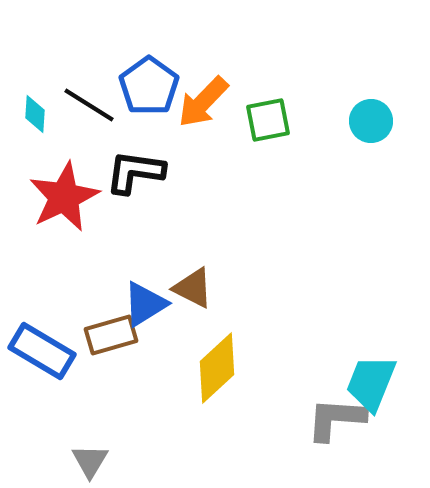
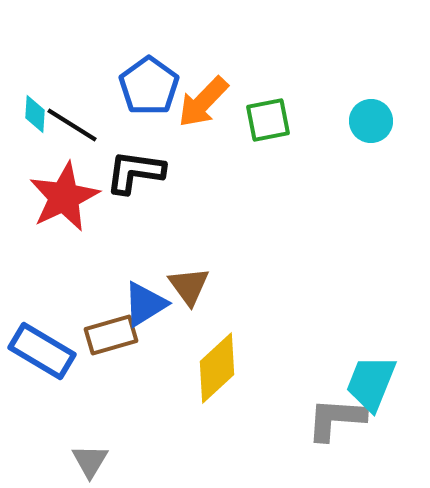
black line: moved 17 px left, 20 px down
brown triangle: moved 4 px left, 2 px up; rotated 27 degrees clockwise
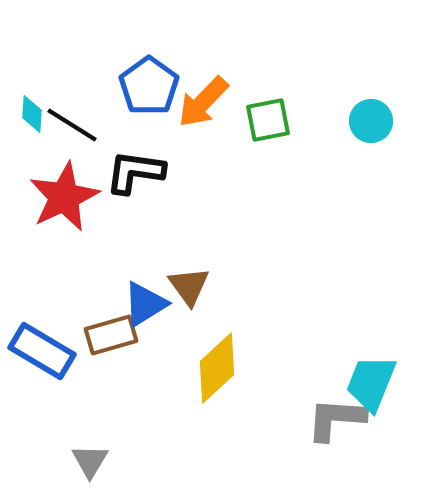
cyan diamond: moved 3 px left
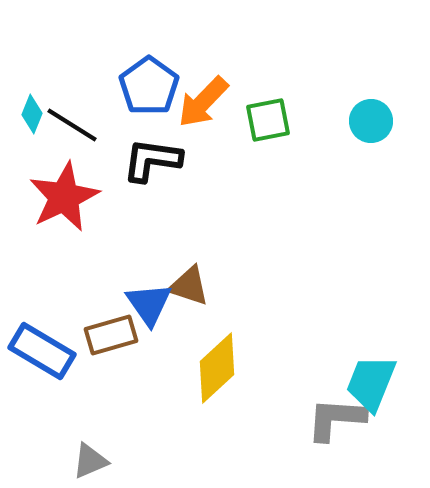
cyan diamond: rotated 18 degrees clockwise
black L-shape: moved 17 px right, 12 px up
brown triangle: rotated 36 degrees counterclockwise
blue triangle: moved 4 px right; rotated 33 degrees counterclockwise
gray triangle: rotated 36 degrees clockwise
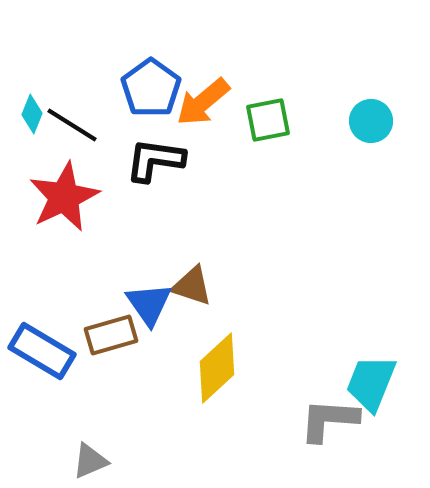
blue pentagon: moved 2 px right, 2 px down
orange arrow: rotated 6 degrees clockwise
black L-shape: moved 3 px right
brown triangle: moved 3 px right
gray L-shape: moved 7 px left, 1 px down
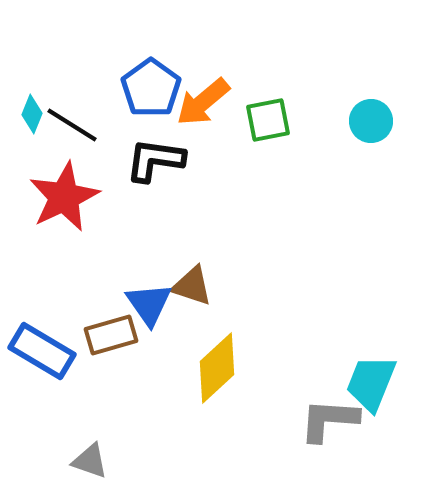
gray triangle: rotated 42 degrees clockwise
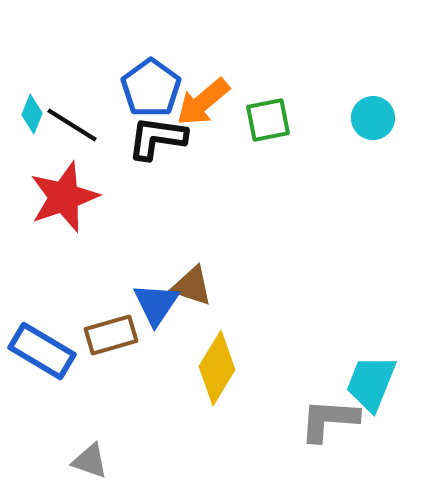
cyan circle: moved 2 px right, 3 px up
black L-shape: moved 2 px right, 22 px up
red star: rotated 6 degrees clockwise
blue triangle: moved 7 px right; rotated 9 degrees clockwise
yellow diamond: rotated 16 degrees counterclockwise
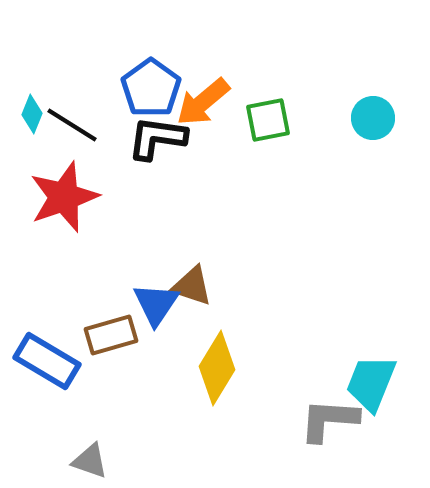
blue rectangle: moved 5 px right, 10 px down
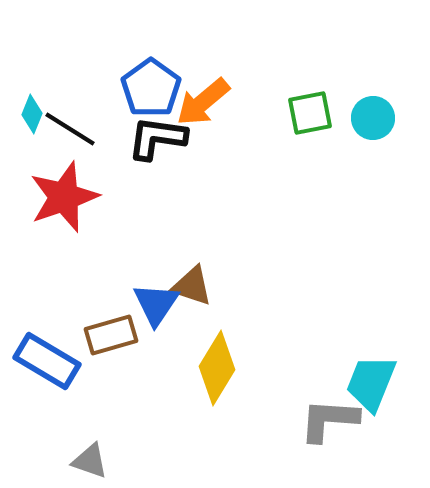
green square: moved 42 px right, 7 px up
black line: moved 2 px left, 4 px down
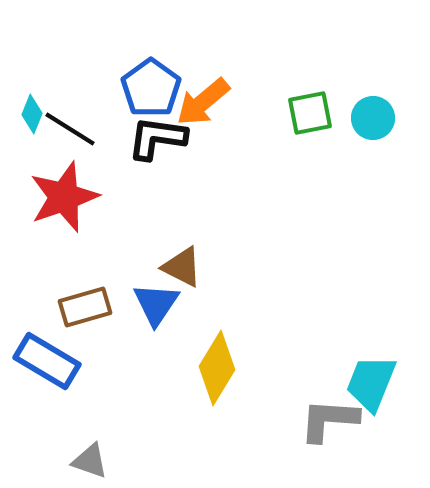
brown triangle: moved 10 px left, 19 px up; rotated 9 degrees clockwise
brown rectangle: moved 26 px left, 28 px up
